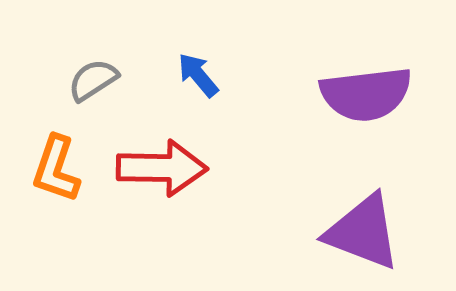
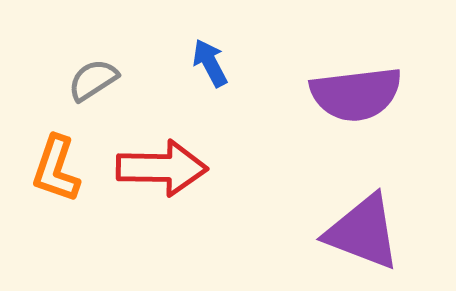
blue arrow: moved 12 px right, 12 px up; rotated 12 degrees clockwise
purple semicircle: moved 10 px left
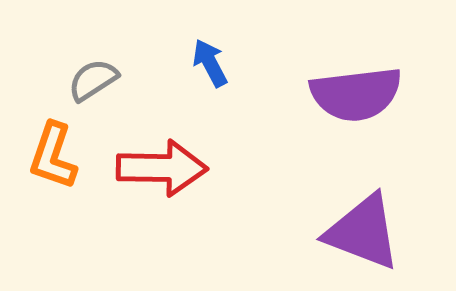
orange L-shape: moved 3 px left, 13 px up
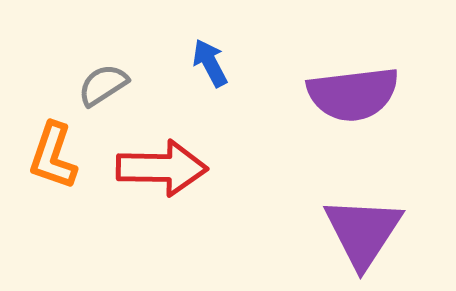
gray semicircle: moved 10 px right, 5 px down
purple semicircle: moved 3 px left
purple triangle: rotated 42 degrees clockwise
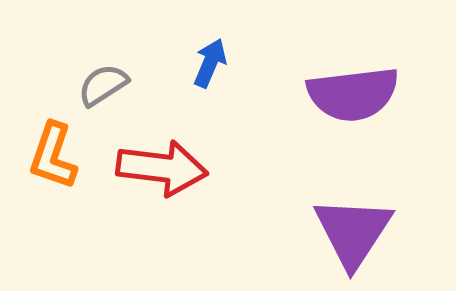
blue arrow: rotated 51 degrees clockwise
red arrow: rotated 6 degrees clockwise
purple triangle: moved 10 px left
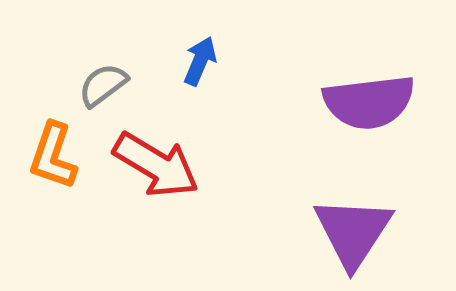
blue arrow: moved 10 px left, 2 px up
gray semicircle: rotated 4 degrees counterclockwise
purple semicircle: moved 16 px right, 8 px down
red arrow: moved 6 px left, 3 px up; rotated 24 degrees clockwise
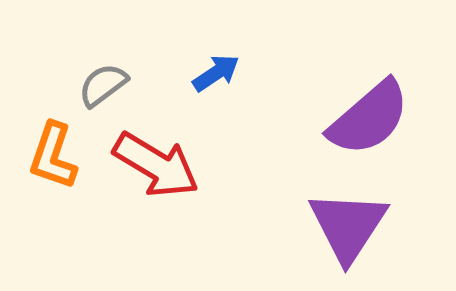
blue arrow: moved 16 px right, 12 px down; rotated 33 degrees clockwise
purple semicircle: moved 16 px down; rotated 34 degrees counterclockwise
purple triangle: moved 5 px left, 6 px up
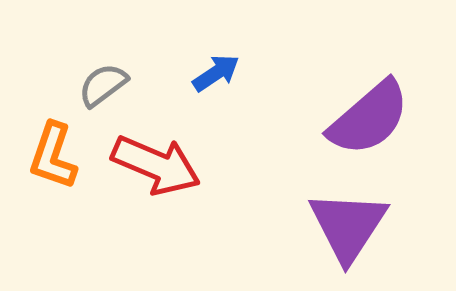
red arrow: rotated 8 degrees counterclockwise
